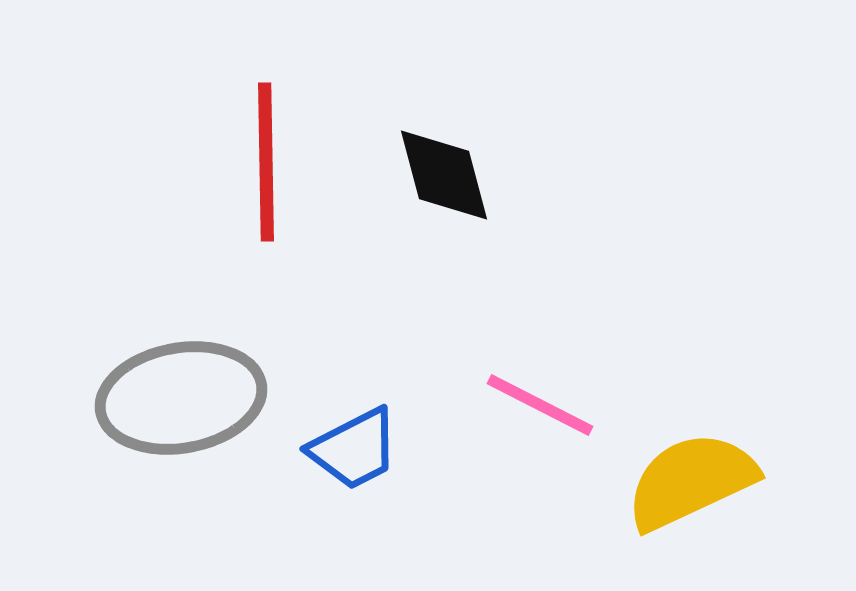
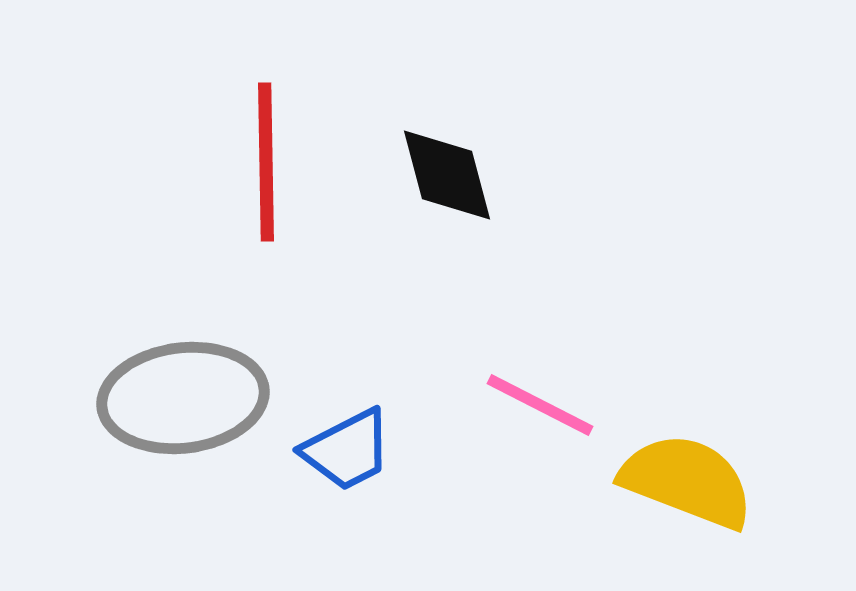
black diamond: moved 3 px right
gray ellipse: moved 2 px right; rotated 3 degrees clockwise
blue trapezoid: moved 7 px left, 1 px down
yellow semicircle: moved 4 px left; rotated 46 degrees clockwise
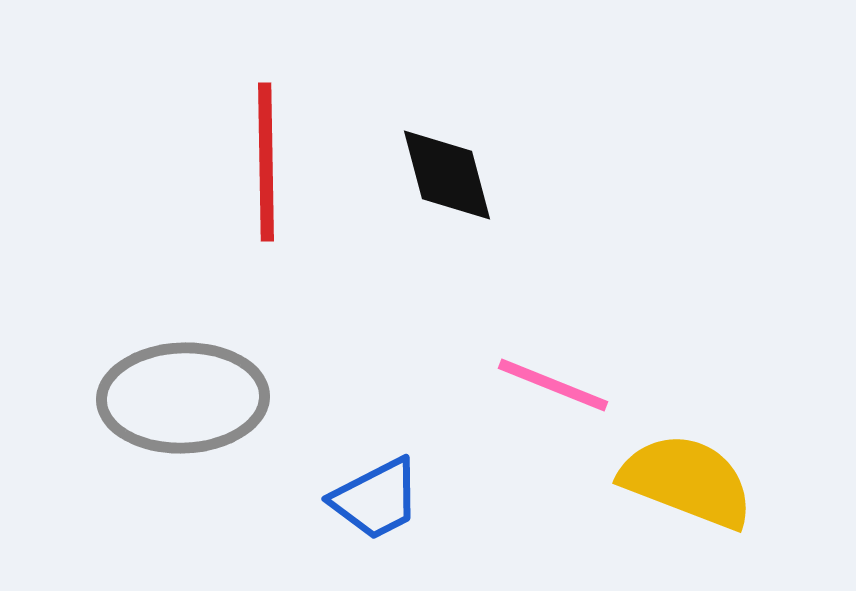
gray ellipse: rotated 5 degrees clockwise
pink line: moved 13 px right, 20 px up; rotated 5 degrees counterclockwise
blue trapezoid: moved 29 px right, 49 px down
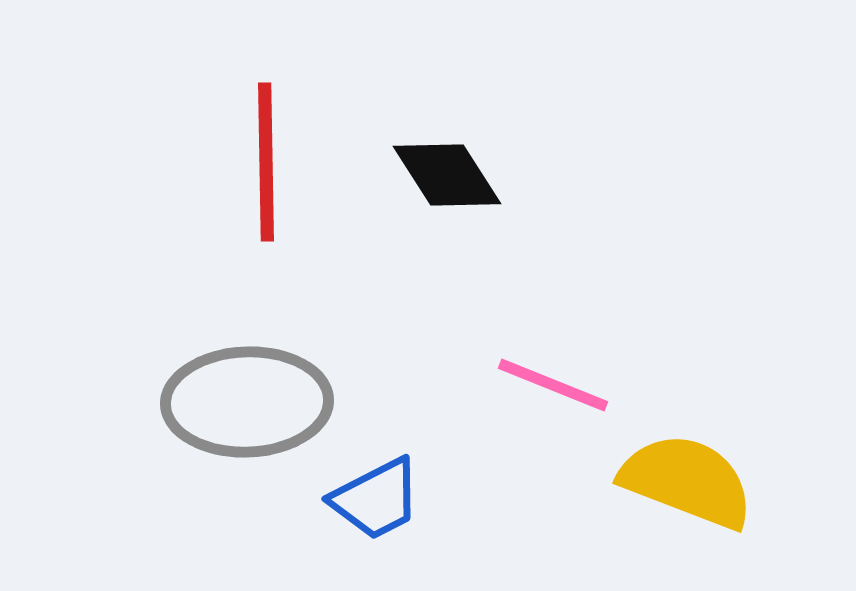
black diamond: rotated 18 degrees counterclockwise
gray ellipse: moved 64 px right, 4 px down
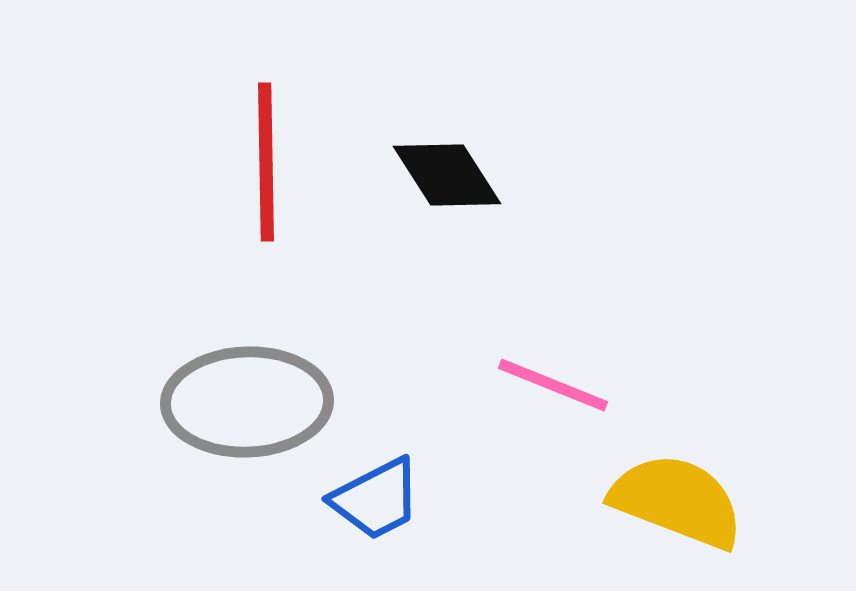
yellow semicircle: moved 10 px left, 20 px down
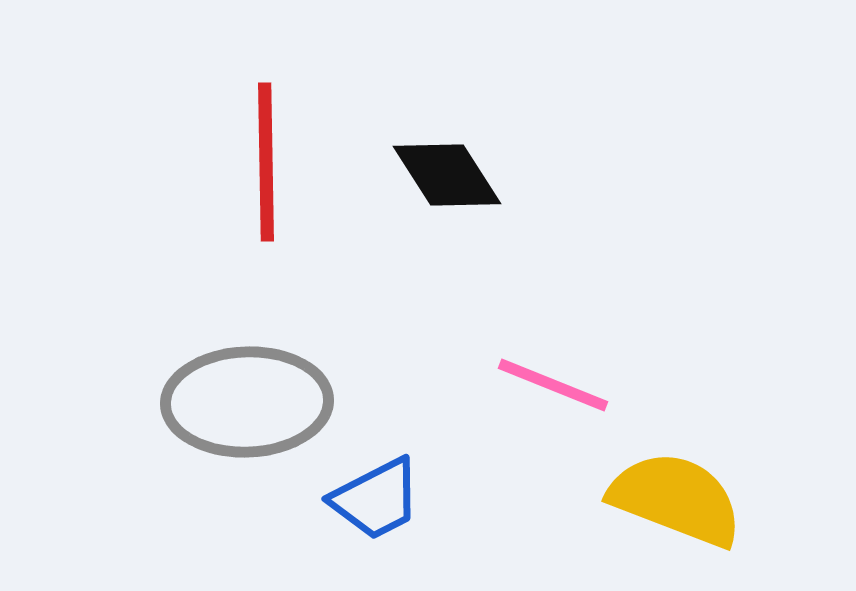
yellow semicircle: moved 1 px left, 2 px up
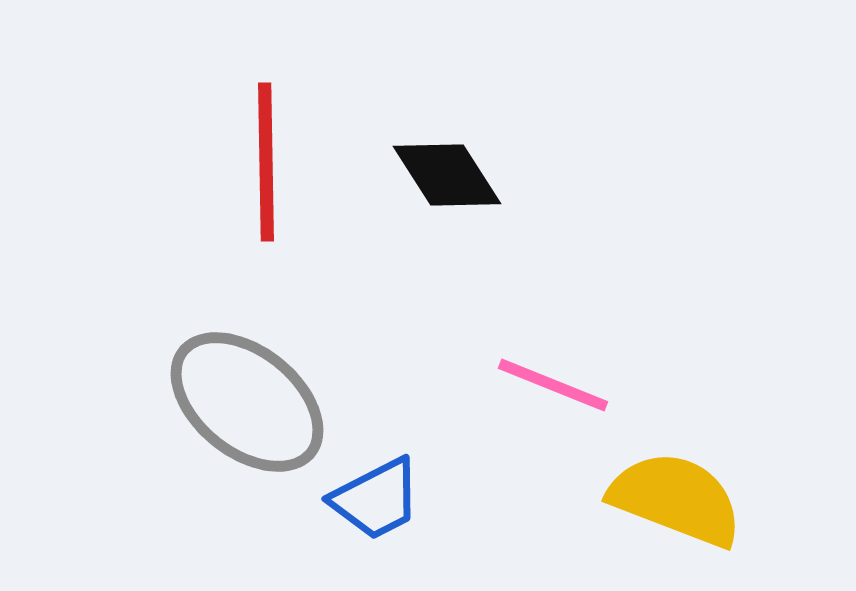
gray ellipse: rotated 41 degrees clockwise
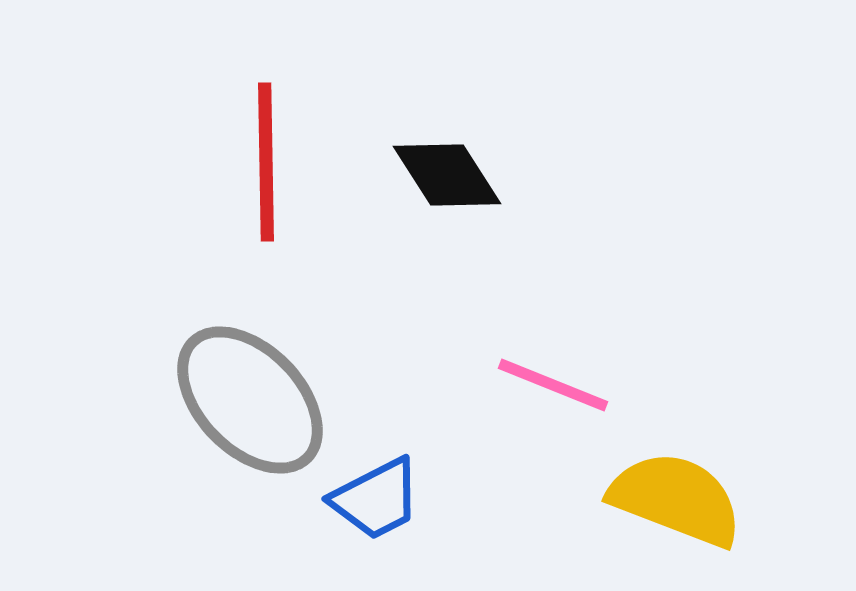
gray ellipse: moved 3 px right, 2 px up; rotated 7 degrees clockwise
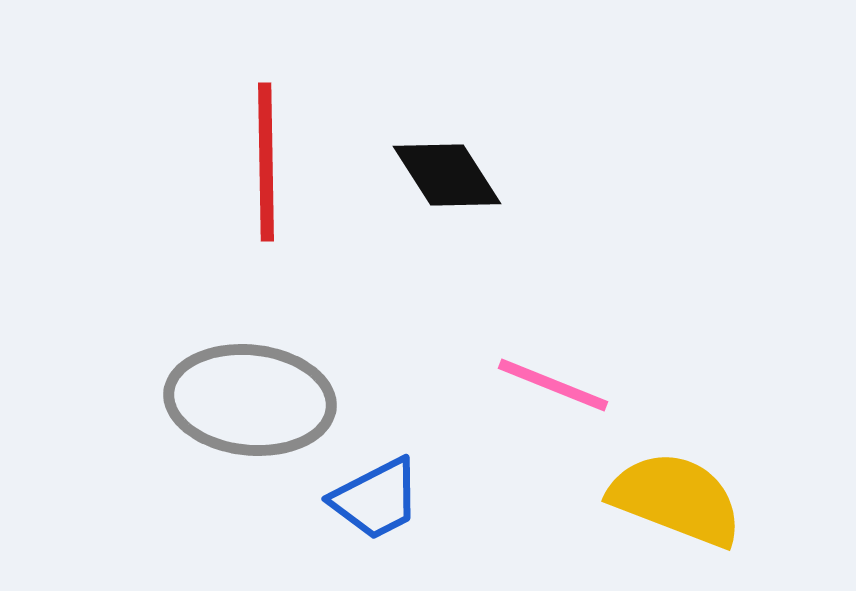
gray ellipse: rotated 40 degrees counterclockwise
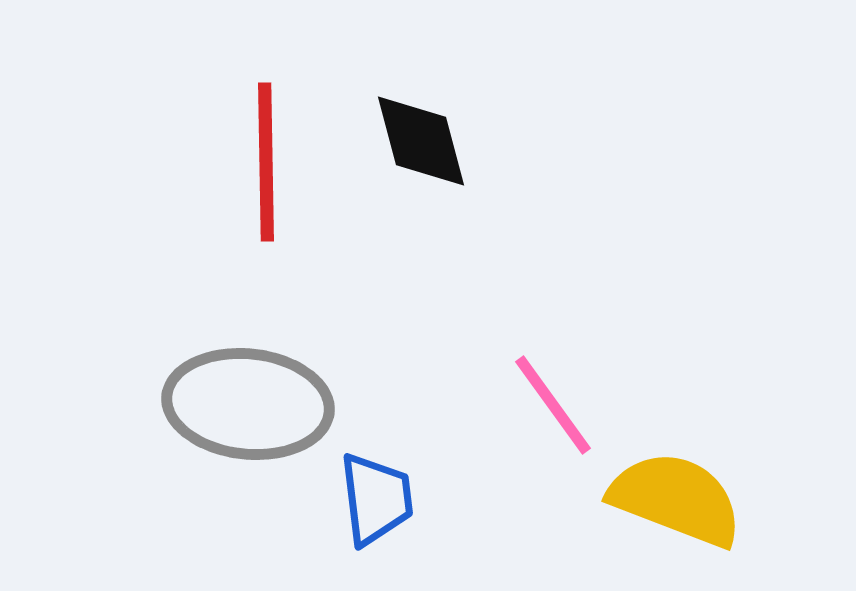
black diamond: moved 26 px left, 34 px up; rotated 18 degrees clockwise
pink line: moved 20 px down; rotated 32 degrees clockwise
gray ellipse: moved 2 px left, 4 px down
blue trapezoid: rotated 70 degrees counterclockwise
